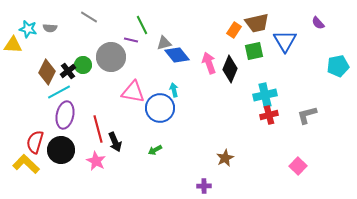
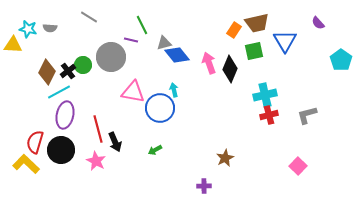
cyan pentagon: moved 3 px right, 6 px up; rotated 25 degrees counterclockwise
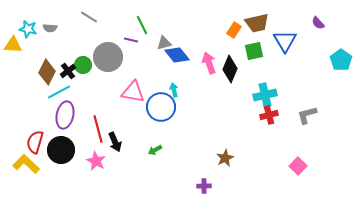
gray circle: moved 3 px left
blue circle: moved 1 px right, 1 px up
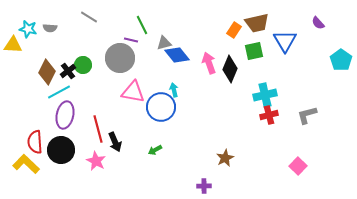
gray circle: moved 12 px right, 1 px down
red semicircle: rotated 20 degrees counterclockwise
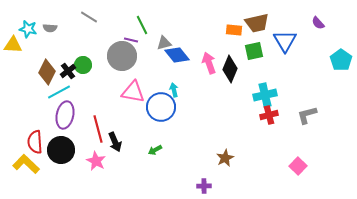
orange rectangle: rotated 63 degrees clockwise
gray circle: moved 2 px right, 2 px up
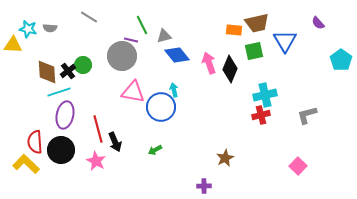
gray triangle: moved 7 px up
brown diamond: rotated 30 degrees counterclockwise
cyan line: rotated 10 degrees clockwise
red cross: moved 8 px left
